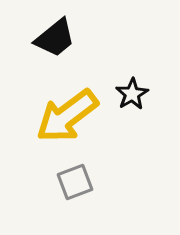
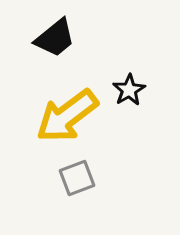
black star: moved 3 px left, 4 px up
gray square: moved 2 px right, 4 px up
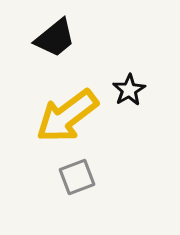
gray square: moved 1 px up
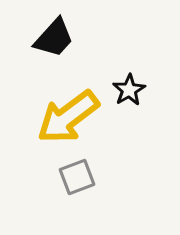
black trapezoid: moved 1 px left; rotated 9 degrees counterclockwise
yellow arrow: moved 1 px right, 1 px down
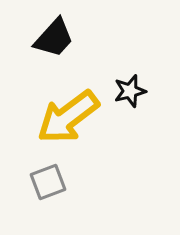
black star: moved 1 px right, 1 px down; rotated 16 degrees clockwise
gray square: moved 29 px left, 5 px down
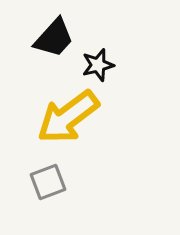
black star: moved 32 px left, 26 px up
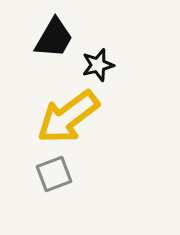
black trapezoid: rotated 12 degrees counterclockwise
gray square: moved 6 px right, 8 px up
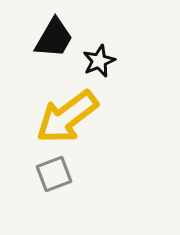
black star: moved 1 px right, 4 px up; rotated 8 degrees counterclockwise
yellow arrow: moved 1 px left
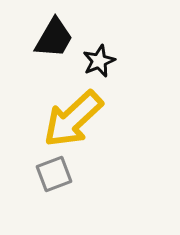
yellow arrow: moved 6 px right, 2 px down; rotated 6 degrees counterclockwise
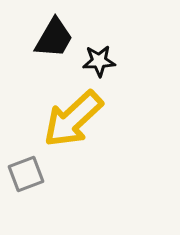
black star: rotated 20 degrees clockwise
gray square: moved 28 px left
